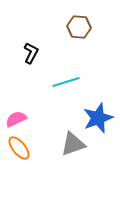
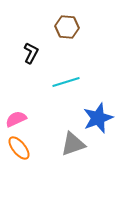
brown hexagon: moved 12 px left
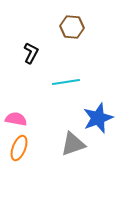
brown hexagon: moved 5 px right
cyan line: rotated 8 degrees clockwise
pink semicircle: rotated 35 degrees clockwise
orange ellipse: rotated 60 degrees clockwise
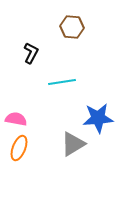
cyan line: moved 4 px left
blue star: rotated 16 degrees clockwise
gray triangle: rotated 12 degrees counterclockwise
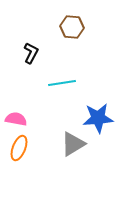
cyan line: moved 1 px down
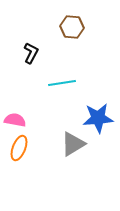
pink semicircle: moved 1 px left, 1 px down
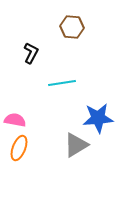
gray triangle: moved 3 px right, 1 px down
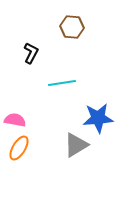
orange ellipse: rotated 10 degrees clockwise
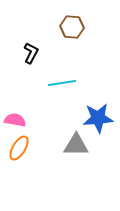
gray triangle: rotated 32 degrees clockwise
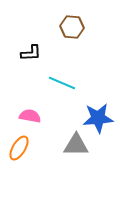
black L-shape: rotated 60 degrees clockwise
cyan line: rotated 32 degrees clockwise
pink semicircle: moved 15 px right, 4 px up
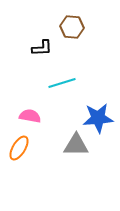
black L-shape: moved 11 px right, 5 px up
cyan line: rotated 40 degrees counterclockwise
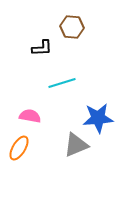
gray triangle: rotated 24 degrees counterclockwise
